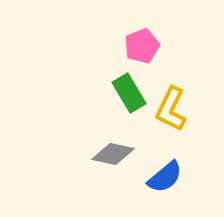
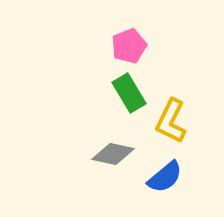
pink pentagon: moved 13 px left
yellow L-shape: moved 12 px down
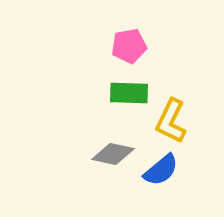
pink pentagon: rotated 12 degrees clockwise
green rectangle: rotated 57 degrees counterclockwise
blue semicircle: moved 4 px left, 7 px up
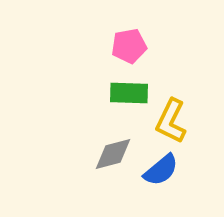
gray diamond: rotated 27 degrees counterclockwise
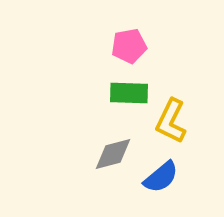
blue semicircle: moved 7 px down
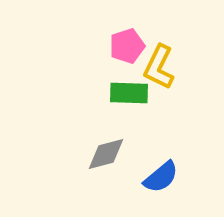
pink pentagon: moved 2 px left; rotated 8 degrees counterclockwise
yellow L-shape: moved 12 px left, 54 px up
gray diamond: moved 7 px left
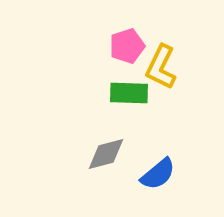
yellow L-shape: moved 2 px right
blue semicircle: moved 3 px left, 3 px up
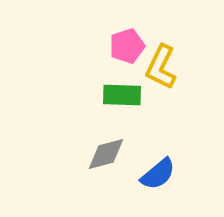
green rectangle: moved 7 px left, 2 px down
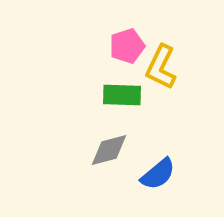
gray diamond: moved 3 px right, 4 px up
